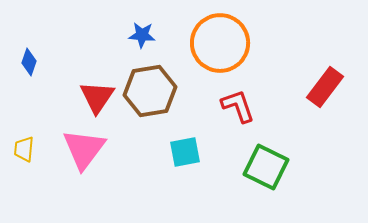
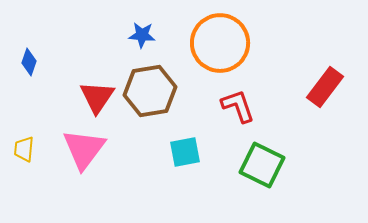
green square: moved 4 px left, 2 px up
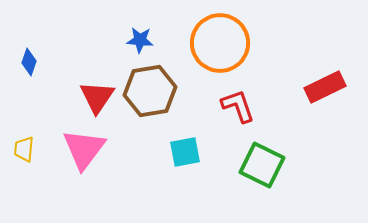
blue star: moved 2 px left, 5 px down
red rectangle: rotated 27 degrees clockwise
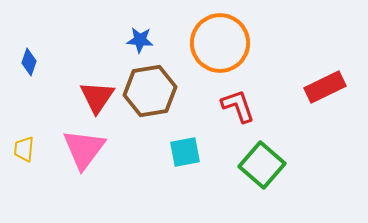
green square: rotated 15 degrees clockwise
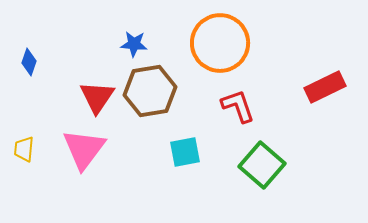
blue star: moved 6 px left, 4 px down
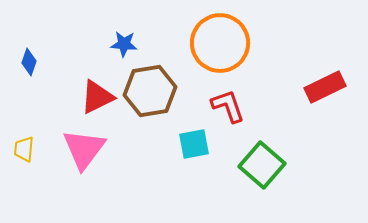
blue star: moved 10 px left
red triangle: rotated 30 degrees clockwise
red L-shape: moved 10 px left
cyan square: moved 9 px right, 8 px up
